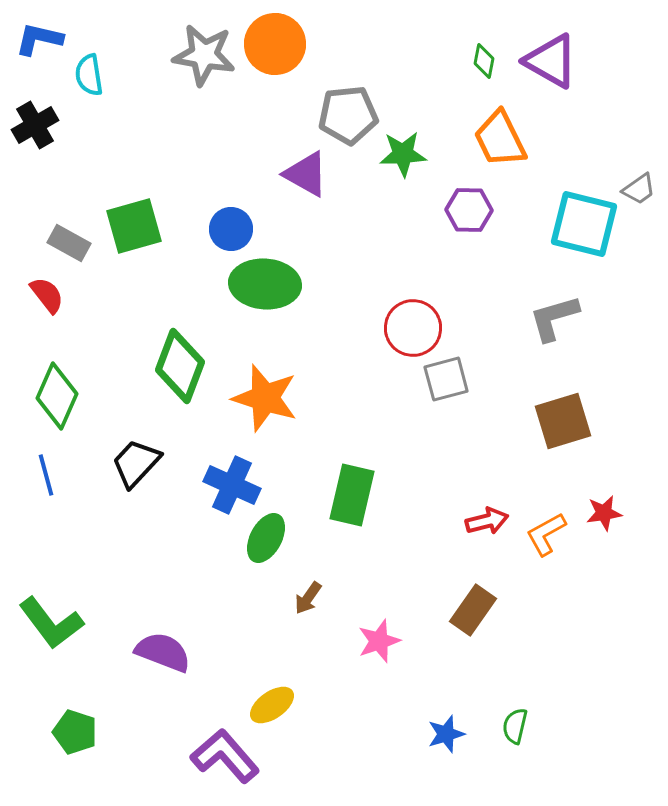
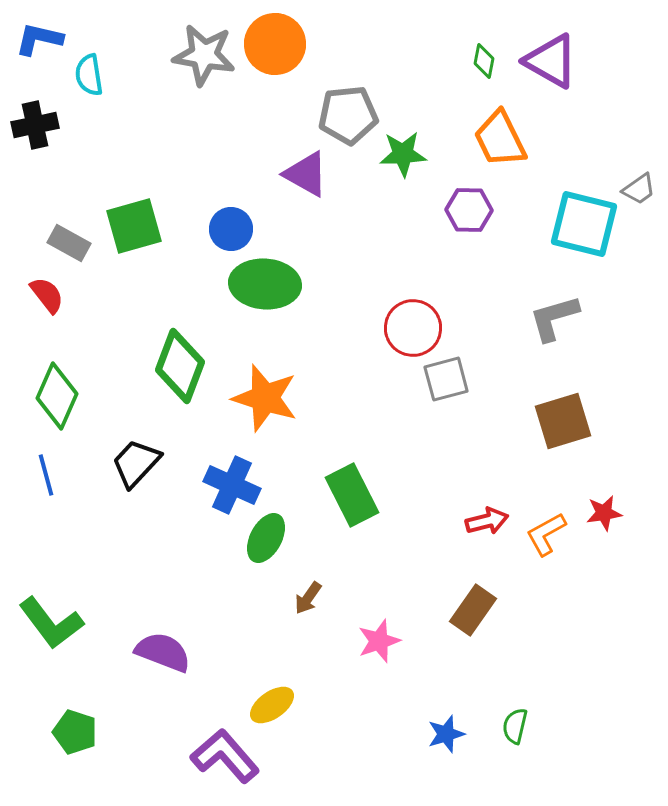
black cross at (35, 125): rotated 18 degrees clockwise
green rectangle at (352, 495): rotated 40 degrees counterclockwise
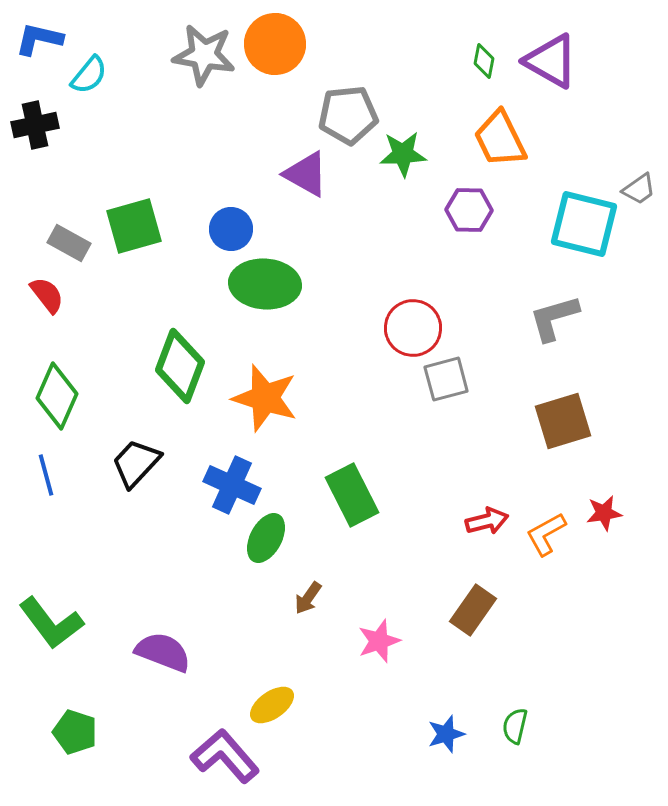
cyan semicircle at (89, 75): rotated 132 degrees counterclockwise
